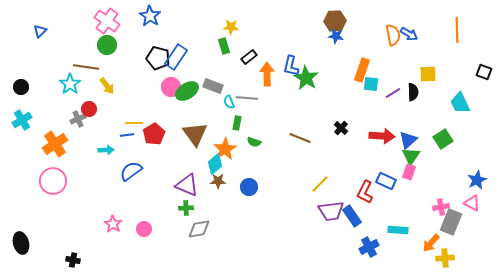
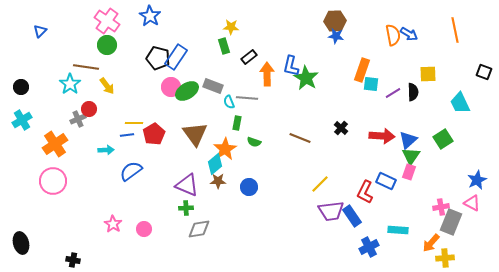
orange line at (457, 30): moved 2 px left; rotated 10 degrees counterclockwise
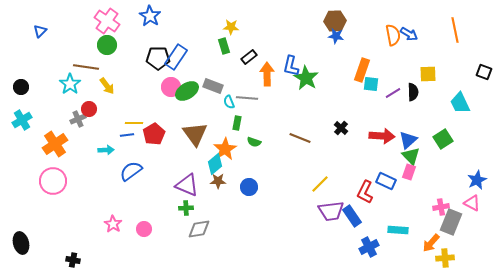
black pentagon at (158, 58): rotated 15 degrees counterclockwise
green triangle at (411, 156): rotated 18 degrees counterclockwise
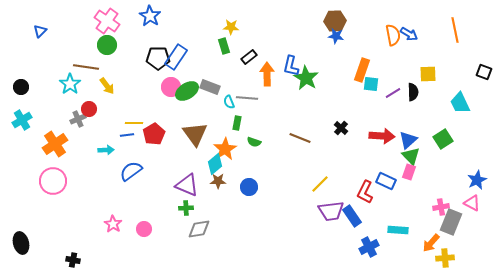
gray rectangle at (213, 86): moved 3 px left, 1 px down
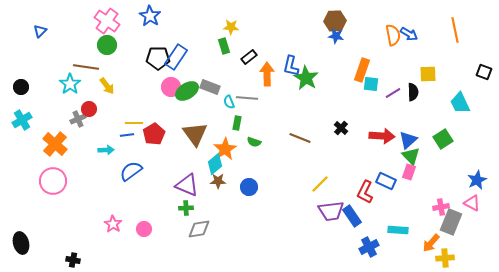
orange cross at (55, 144): rotated 15 degrees counterclockwise
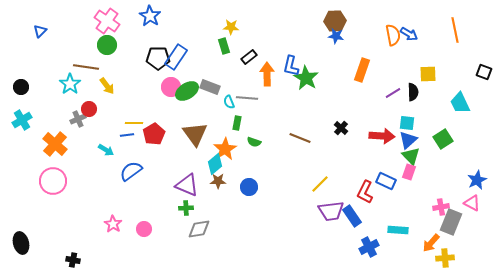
cyan square at (371, 84): moved 36 px right, 39 px down
cyan arrow at (106, 150): rotated 35 degrees clockwise
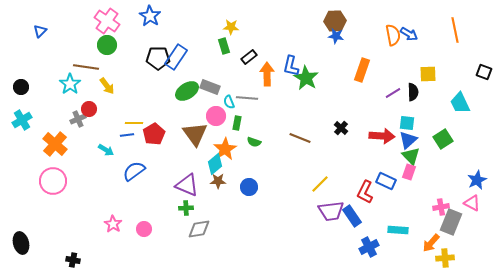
pink circle at (171, 87): moved 45 px right, 29 px down
blue semicircle at (131, 171): moved 3 px right
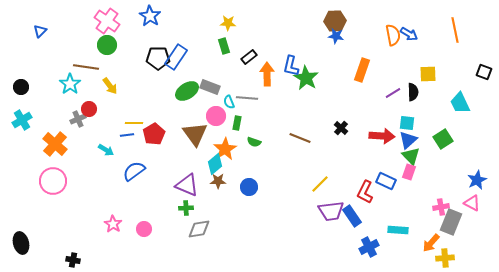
yellow star at (231, 27): moved 3 px left, 4 px up
yellow arrow at (107, 86): moved 3 px right
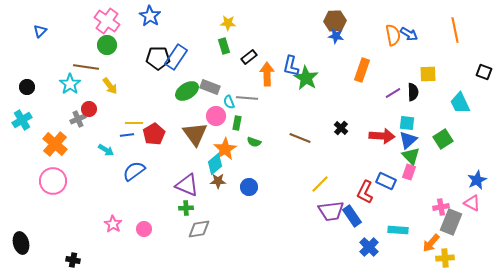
black circle at (21, 87): moved 6 px right
blue cross at (369, 247): rotated 18 degrees counterclockwise
